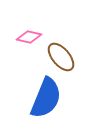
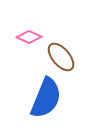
pink diamond: rotated 10 degrees clockwise
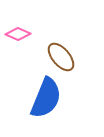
pink diamond: moved 11 px left, 3 px up
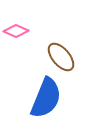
pink diamond: moved 2 px left, 3 px up
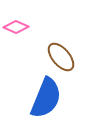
pink diamond: moved 4 px up
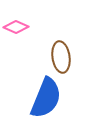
brown ellipse: rotated 32 degrees clockwise
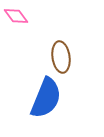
pink diamond: moved 11 px up; rotated 30 degrees clockwise
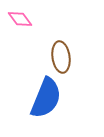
pink diamond: moved 4 px right, 3 px down
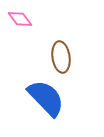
blue semicircle: rotated 66 degrees counterclockwise
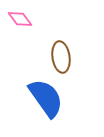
blue semicircle: rotated 9 degrees clockwise
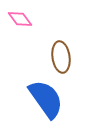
blue semicircle: moved 1 px down
